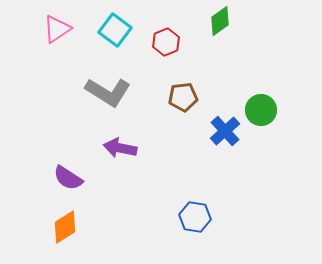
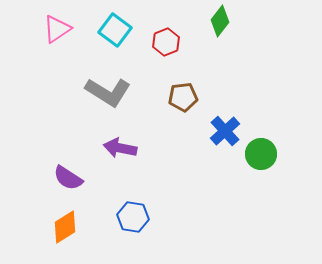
green diamond: rotated 16 degrees counterclockwise
green circle: moved 44 px down
blue hexagon: moved 62 px left
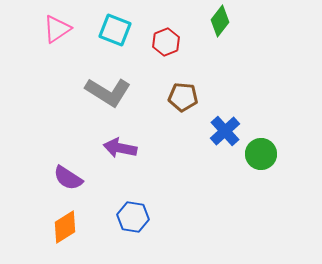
cyan square: rotated 16 degrees counterclockwise
brown pentagon: rotated 12 degrees clockwise
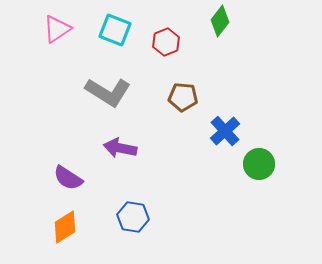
green circle: moved 2 px left, 10 px down
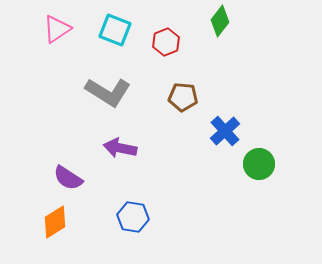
orange diamond: moved 10 px left, 5 px up
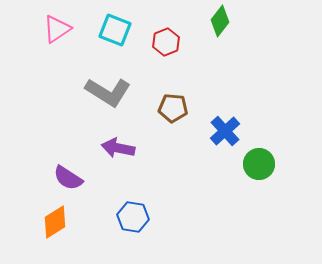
brown pentagon: moved 10 px left, 11 px down
purple arrow: moved 2 px left
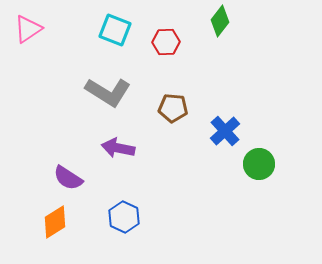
pink triangle: moved 29 px left
red hexagon: rotated 20 degrees clockwise
blue hexagon: moved 9 px left; rotated 16 degrees clockwise
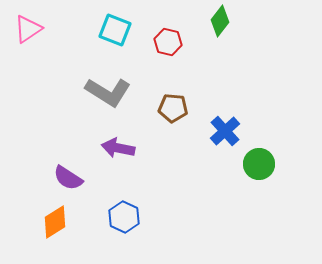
red hexagon: moved 2 px right; rotated 16 degrees clockwise
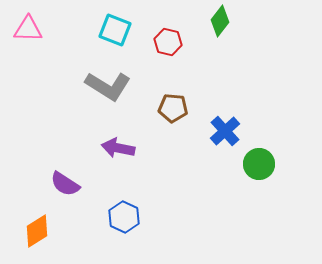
pink triangle: rotated 36 degrees clockwise
gray L-shape: moved 6 px up
purple semicircle: moved 3 px left, 6 px down
orange diamond: moved 18 px left, 9 px down
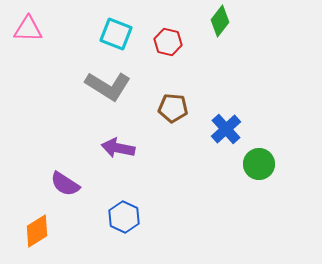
cyan square: moved 1 px right, 4 px down
blue cross: moved 1 px right, 2 px up
